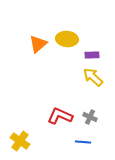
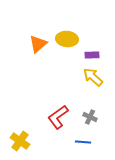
red L-shape: moved 2 px left, 1 px down; rotated 60 degrees counterclockwise
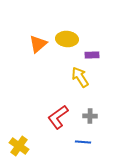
yellow arrow: moved 13 px left; rotated 15 degrees clockwise
gray cross: moved 1 px up; rotated 24 degrees counterclockwise
yellow cross: moved 1 px left, 5 px down
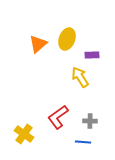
yellow ellipse: rotated 75 degrees counterclockwise
gray cross: moved 5 px down
yellow cross: moved 5 px right, 12 px up
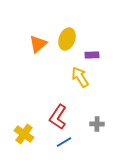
red L-shape: rotated 20 degrees counterclockwise
gray cross: moved 7 px right, 3 px down
blue line: moved 19 px left; rotated 35 degrees counterclockwise
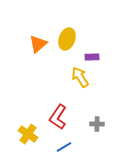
purple rectangle: moved 2 px down
yellow cross: moved 4 px right
blue line: moved 5 px down
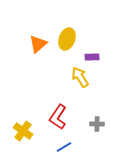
yellow cross: moved 5 px left, 3 px up
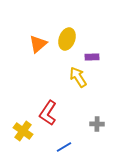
yellow arrow: moved 2 px left
red L-shape: moved 10 px left, 4 px up
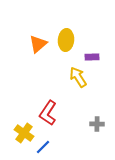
yellow ellipse: moved 1 px left, 1 px down; rotated 15 degrees counterclockwise
yellow cross: moved 1 px right, 2 px down
blue line: moved 21 px left; rotated 14 degrees counterclockwise
